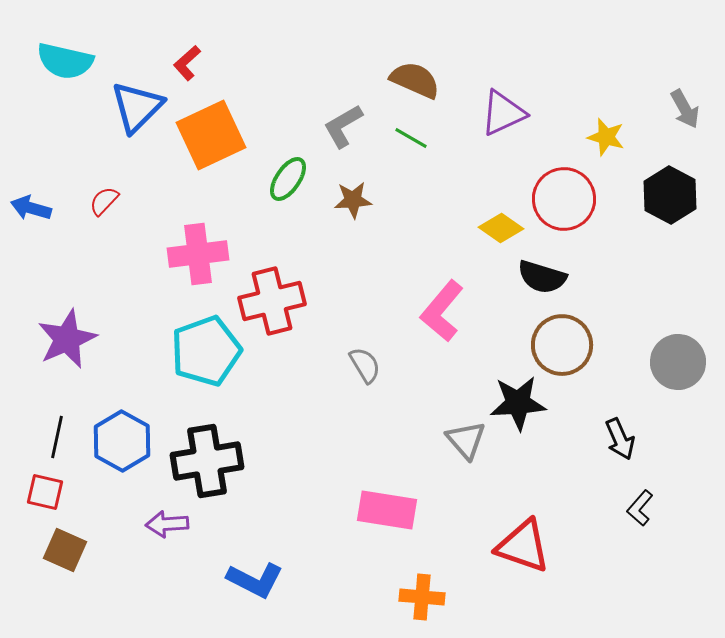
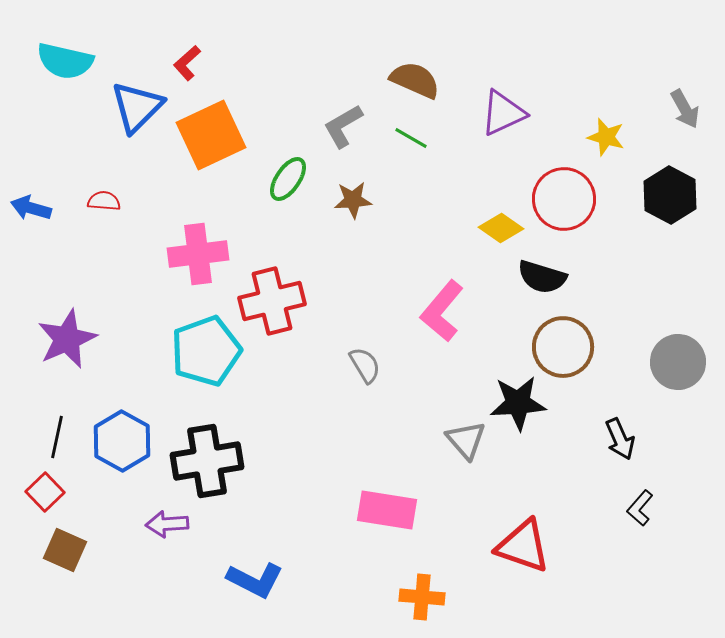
red semicircle: rotated 52 degrees clockwise
brown circle: moved 1 px right, 2 px down
red square: rotated 33 degrees clockwise
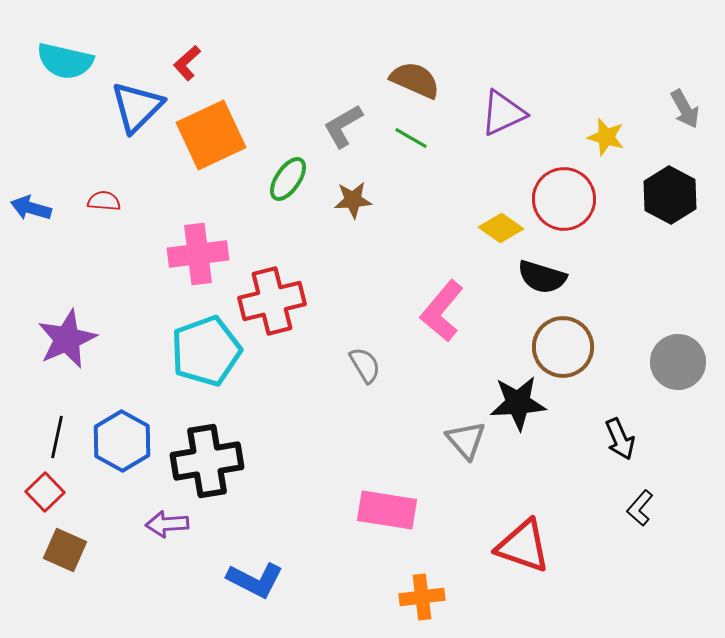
orange cross: rotated 12 degrees counterclockwise
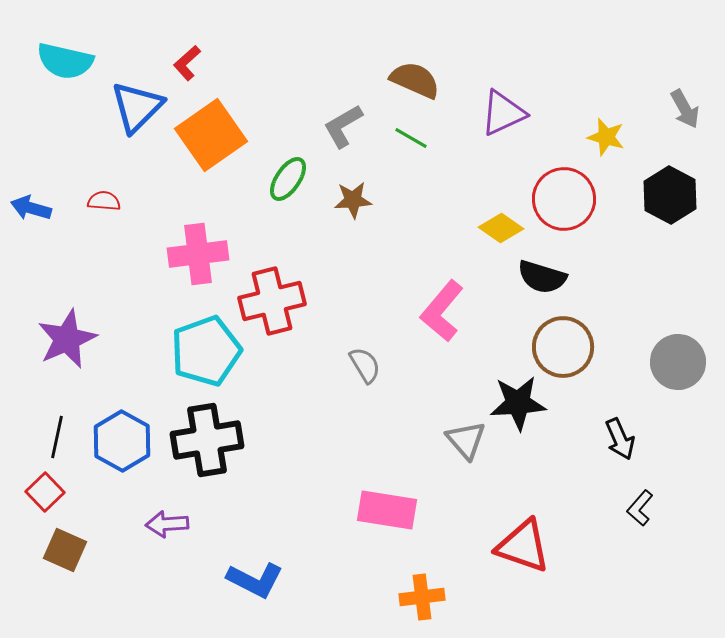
orange square: rotated 10 degrees counterclockwise
black cross: moved 21 px up
